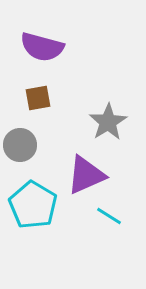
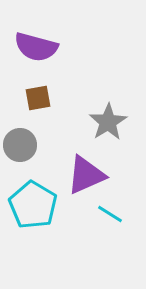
purple semicircle: moved 6 px left
cyan line: moved 1 px right, 2 px up
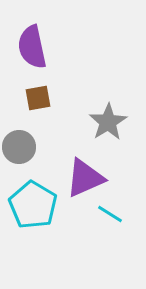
purple semicircle: moved 4 px left; rotated 63 degrees clockwise
gray circle: moved 1 px left, 2 px down
purple triangle: moved 1 px left, 3 px down
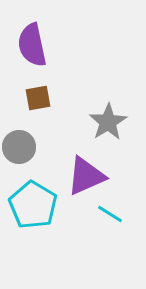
purple semicircle: moved 2 px up
purple triangle: moved 1 px right, 2 px up
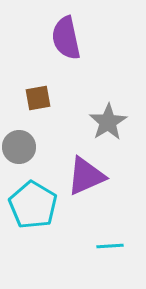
purple semicircle: moved 34 px right, 7 px up
cyan line: moved 32 px down; rotated 36 degrees counterclockwise
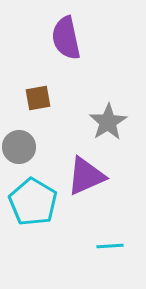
cyan pentagon: moved 3 px up
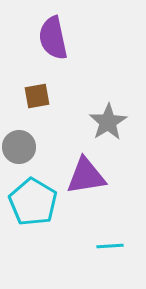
purple semicircle: moved 13 px left
brown square: moved 1 px left, 2 px up
purple triangle: rotated 15 degrees clockwise
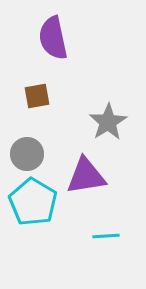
gray circle: moved 8 px right, 7 px down
cyan line: moved 4 px left, 10 px up
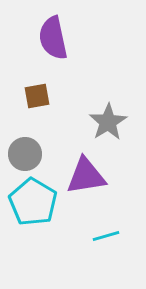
gray circle: moved 2 px left
cyan line: rotated 12 degrees counterclockwise
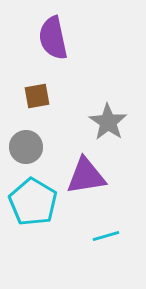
gray star: rotated 6 degrees counterclockwise
gray circle: moved 1 px right, 7 px up
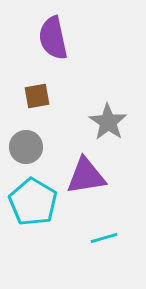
cyan line: moved 2 px left, 2 px down
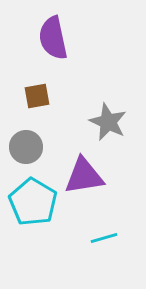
gray star: rotated 9 degrees counterclockwise
purple triangle: moved 2 px left
